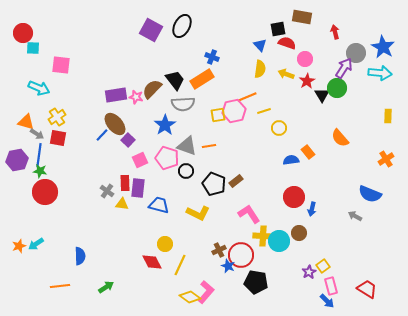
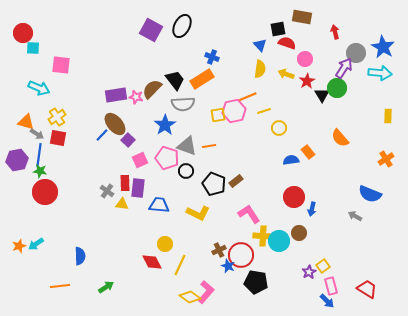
blue trapezoid at (159, 205): rotated 10 degrees counterclockwise
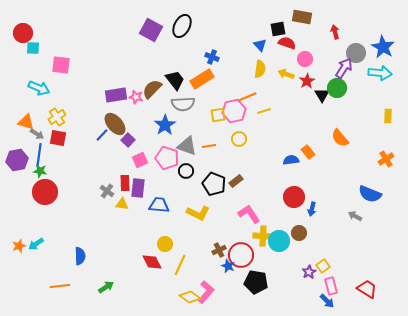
yellow circle at (279, 128): moved 40 px left, 11 px down
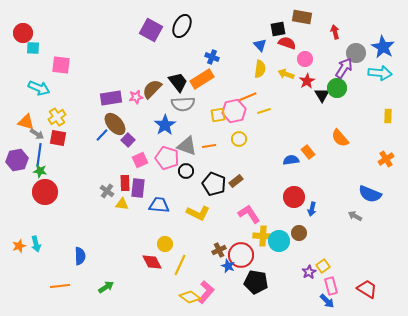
black trapezoid at (175, 80): moved 3 px right, 2 px down
purple rectangle at (116, 95): moved 5 px left, 3 px down
pink star at (136, 97): rotated 24 degrees counterclockwise
cyan arrow at (36, 244): rotated 70 degrees counterclockwise
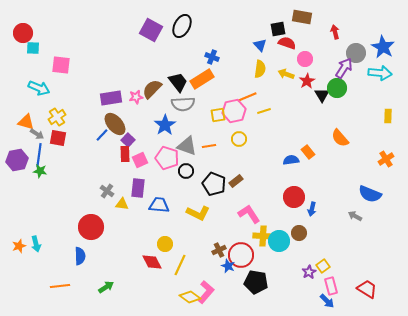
red rectangle at (125, 183): moved 29 px up
red circle at (45, 192): moved 46 px right, 35 px down
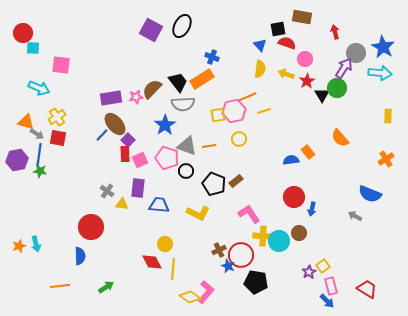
yellow line at (180, 265): moved 7 px left, 4 px down; rotated 20 degrees counterclockwise
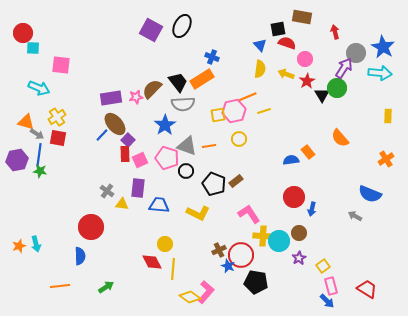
purple star at (309, 272): moved 10 px left, 14 px up
